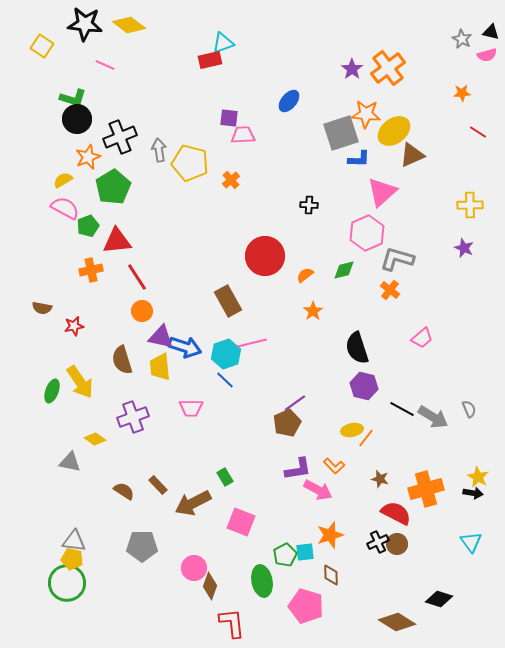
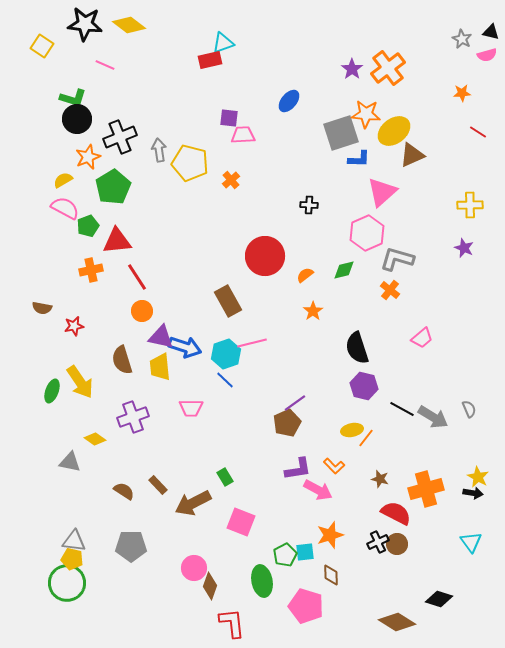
gray pentagon at (142, 546): moved 11 px left
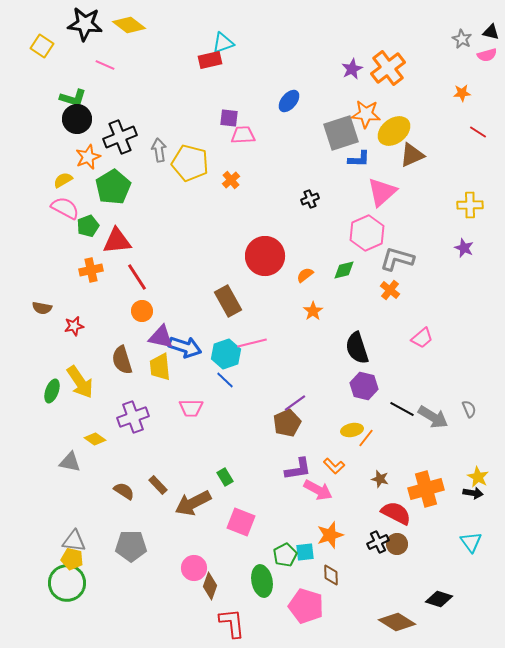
purple star at (352, 69): rotated 10 degrees clockwise
black cross at (309, 205): moved 1 px right, 6 px up; rotated 24 degrees counterclockwise
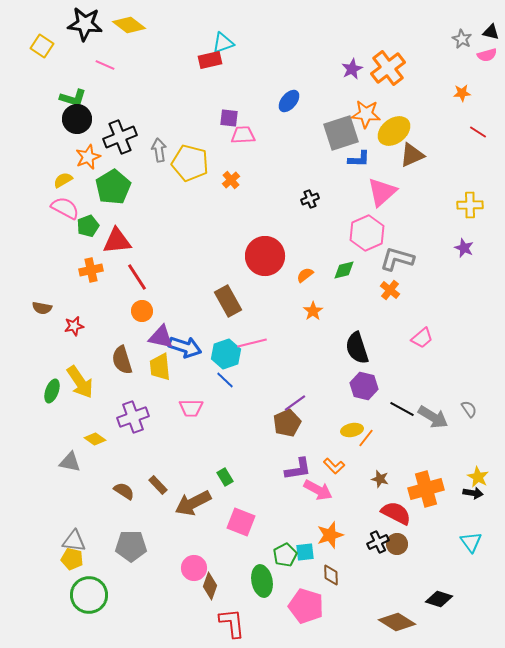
gray semicircle at (469, 409): rotated 12 degrees counterclockwise
green circle at (67, 583): moved 22 px right, 12 px down
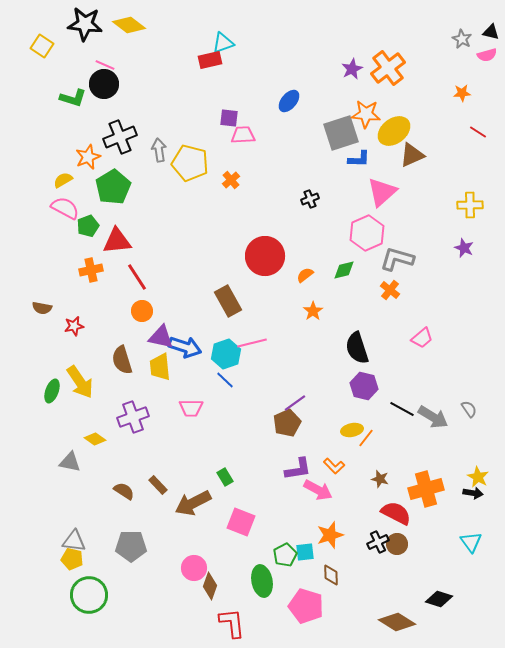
black circle at (77, 119): moved 27 px right, 35 px up
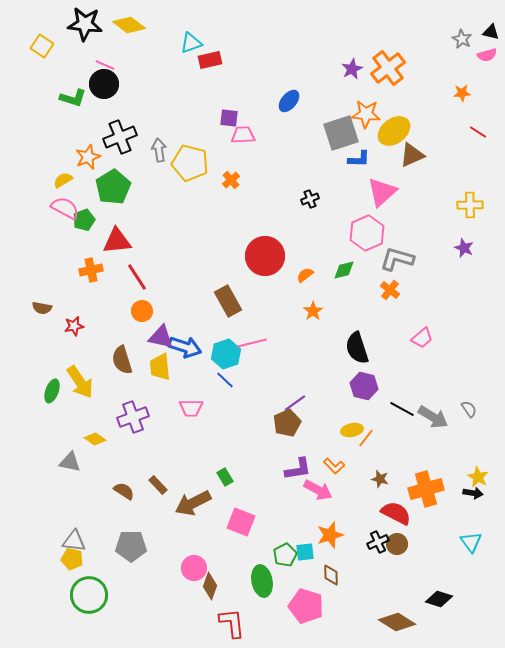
cyan triangle at (223, 43): moved 32 px left
green pentagon at (88, 226): moved 4 px left, 6 px up
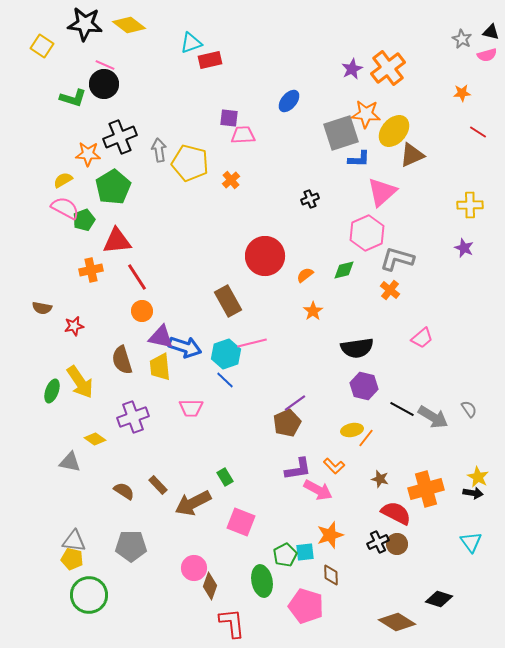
yellow ellipse at (394, 131): rotated 12 degrees counterclockwise
orange star at (88, 157): moved 3 px up; rotated 25 degrees clockwise
black semicircle at (357, 348): rotated 80 degrees counterclockwise
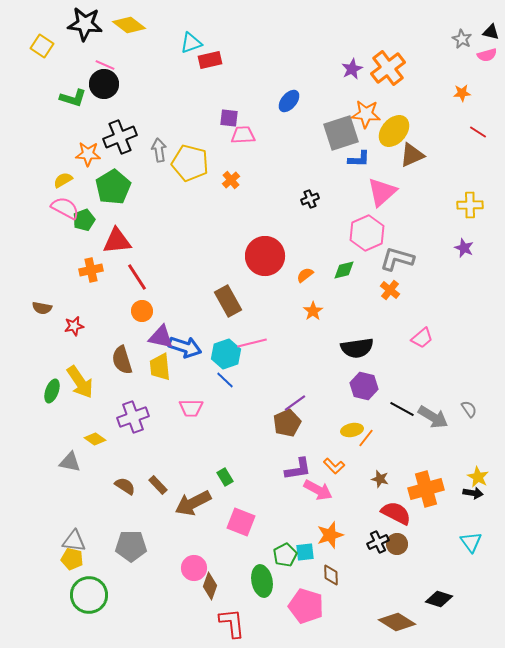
brown semicircle at (124, 491): moved 1 px right, 5 px up
